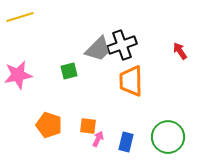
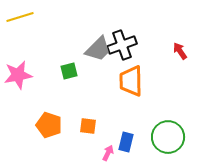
pink arrow: moved 10 px right, 14 px down
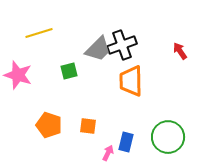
yellow line: moved 19 px right, 16 px down
pink star: rotated 28 degrees clockwise
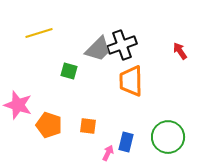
green square: rotated 30 degrees clockwise
pink star: moved 30 px down
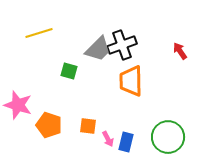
pink arrow: moved 14 px up; rotated 126 degrees clockwise
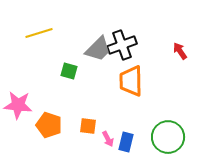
pink star: rotated 12 degrees counterclockwise
